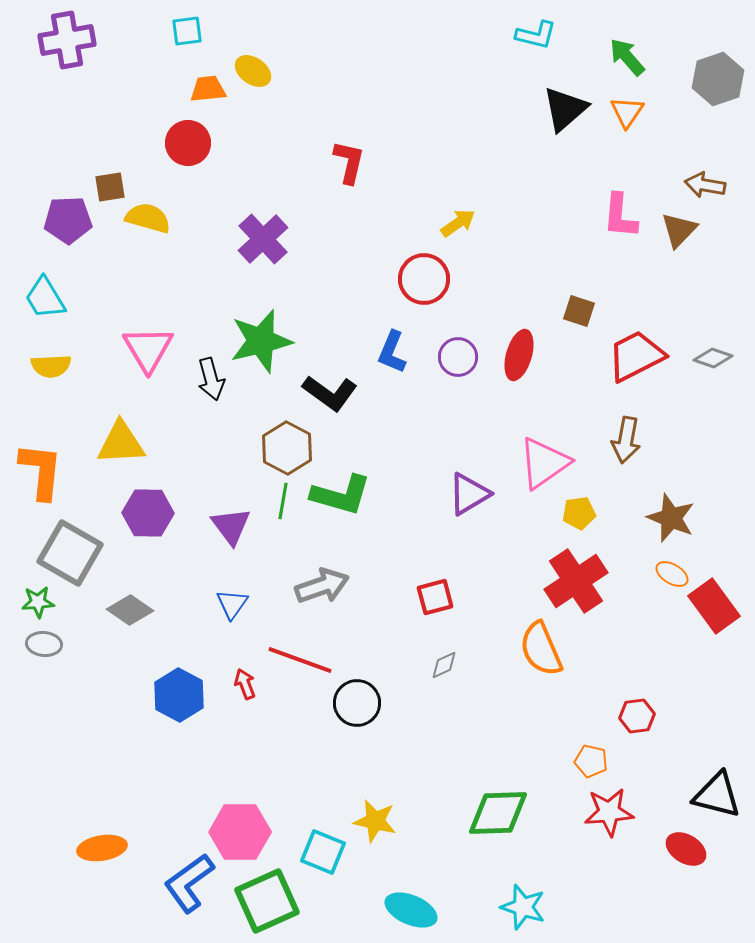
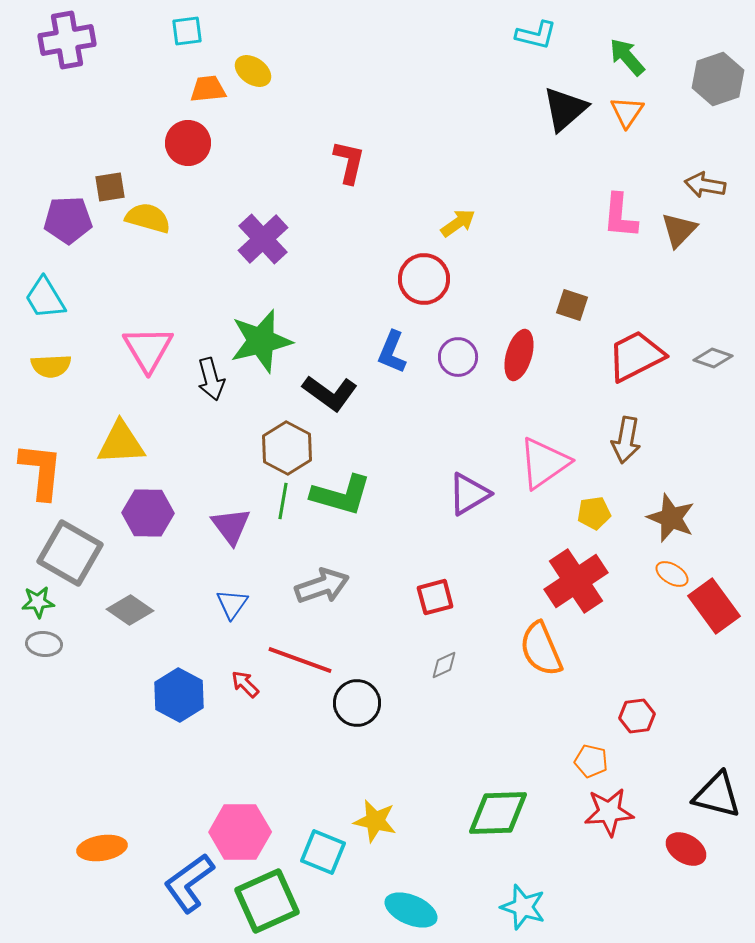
brown square at (579, 311): moved 7 px left, 6 px up
yellow pentagon at (579, 513): moved 15 px right
red arrow at (245, 684): rotated 24 degrees counterclockwise
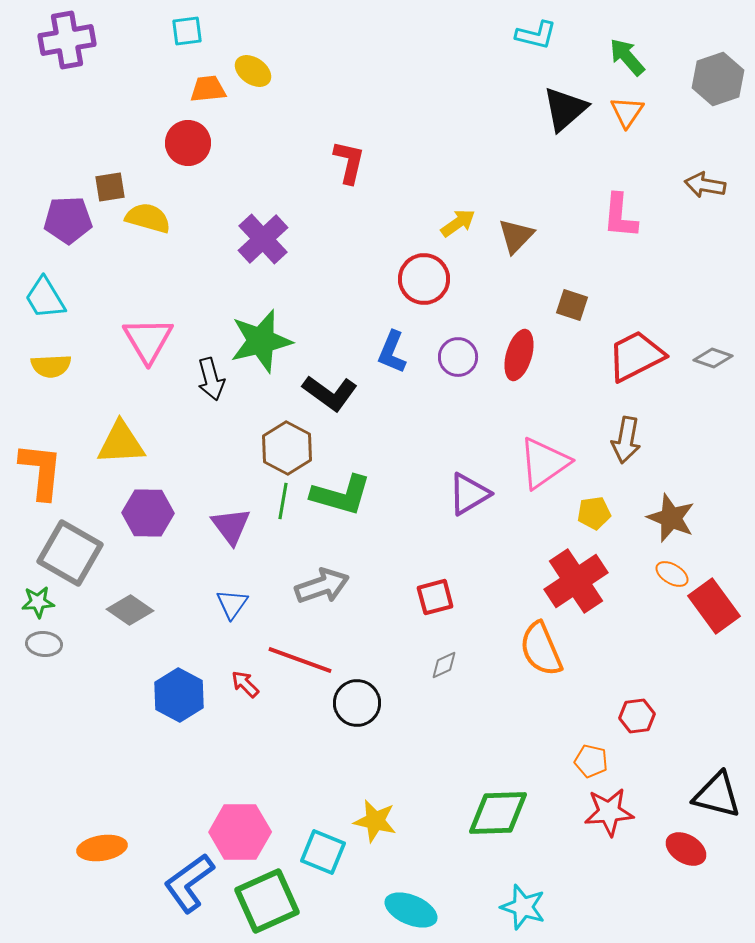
brown triangle at (679, 230): moved 163 px left, 6 px down
pink triangle at (148, 349): moved 9 px up
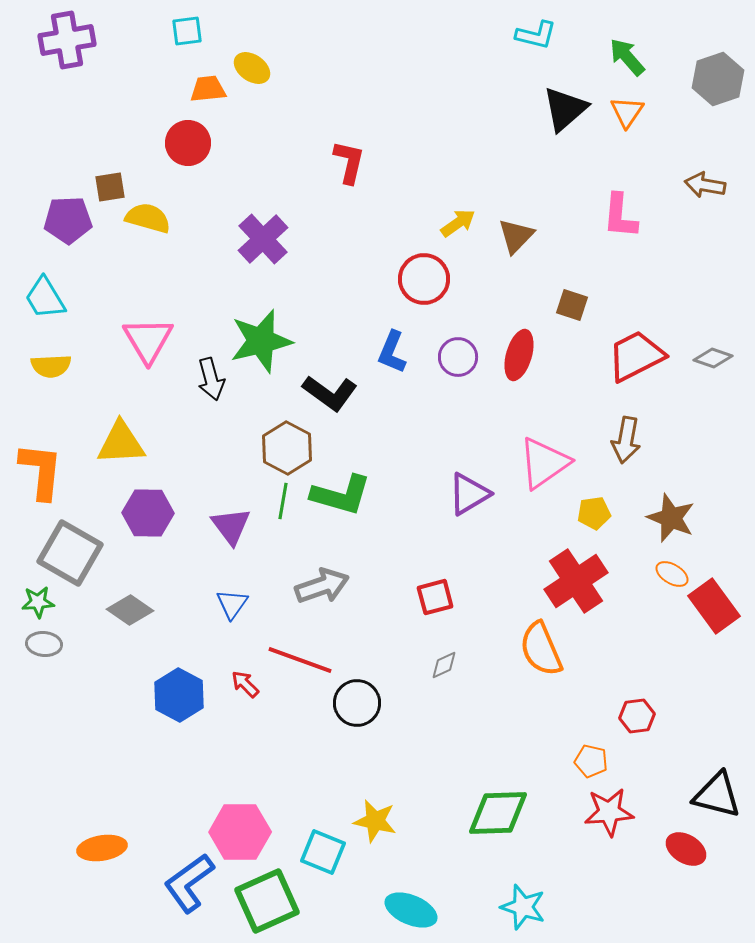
yellow ellipse at (253, 71): moved 1 px left, 3 px up
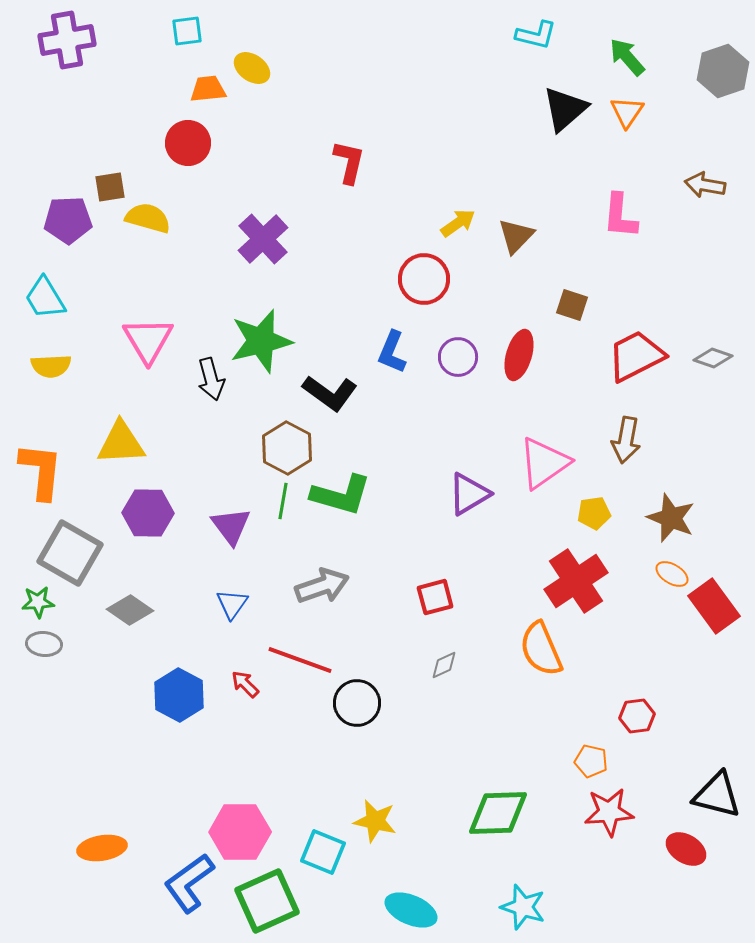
gray hexagon at (718, 79): moved 5 px right, 8 px up
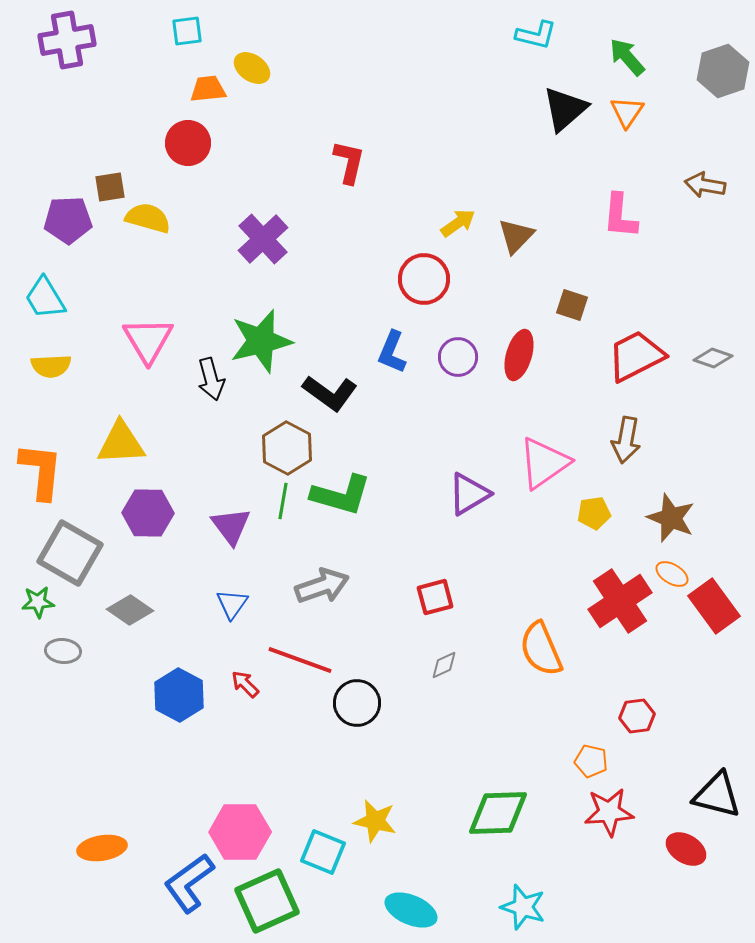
red cross at (576, 581): moved 44 px right, 20 px down
gray ellipse at (44, 644): moved 19 px right, 7 px down
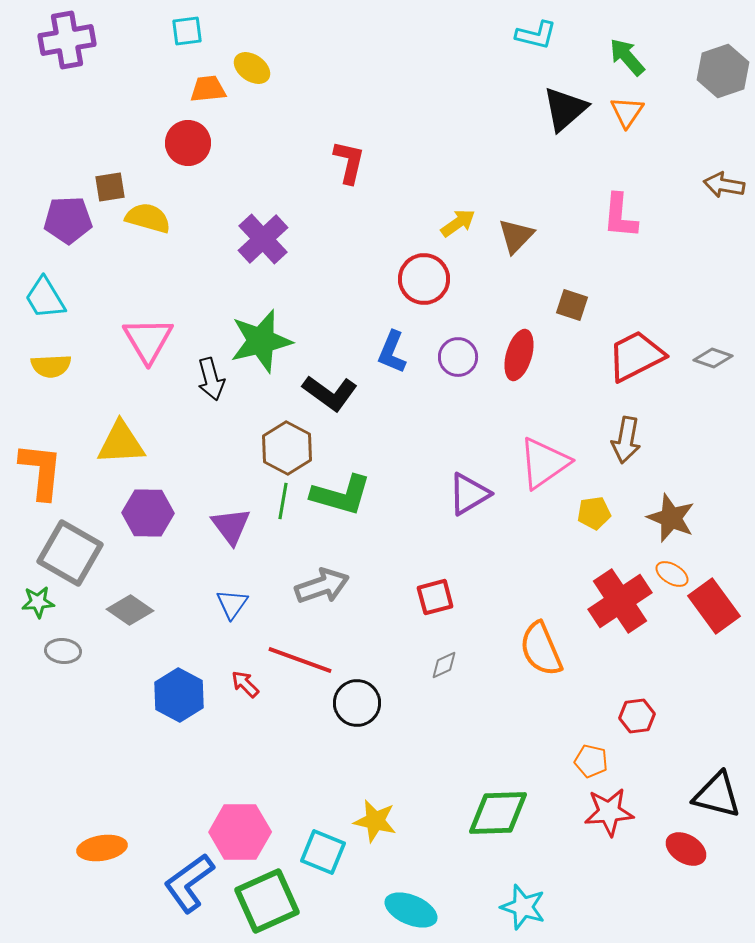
brown arrow at (705, 185): moved 19 px right
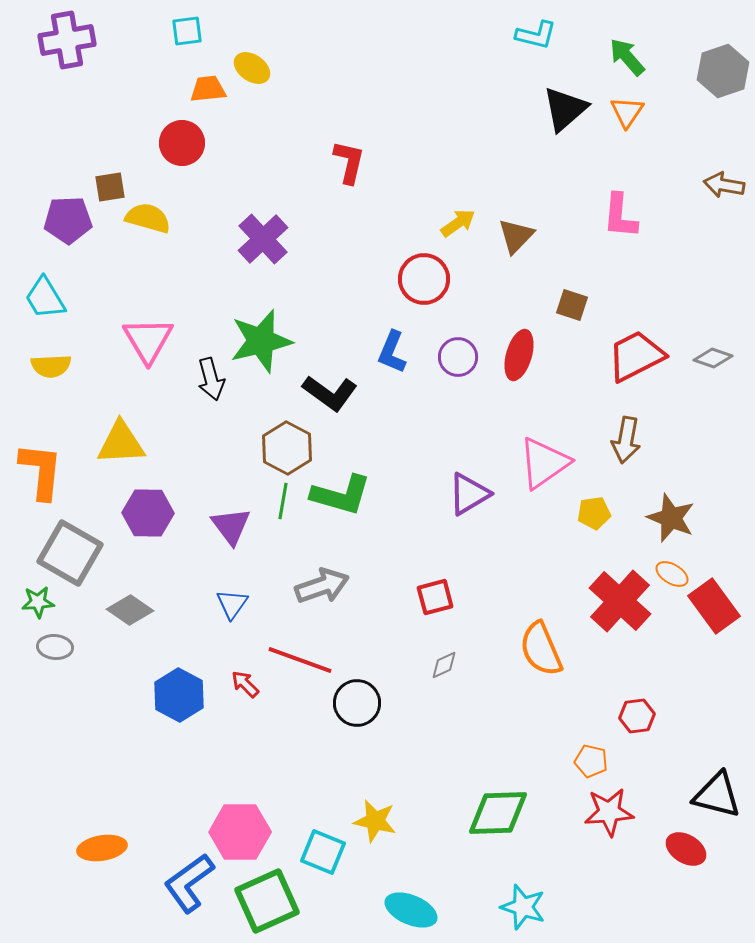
red circle at (188, 143): moved 6 px left
red cross at (620, 601): rotated 14 degrees counterclockwise
gray ellipse at (63, 651): moved 8 px left, 4 px up
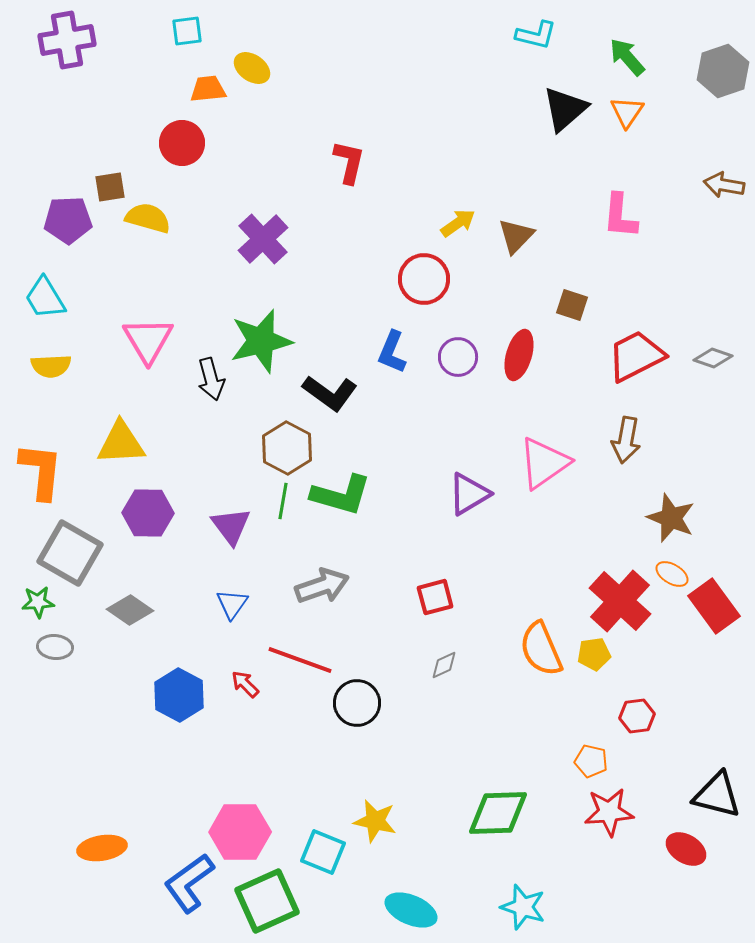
yellow pentagon at (594, 513): moved 141 px down
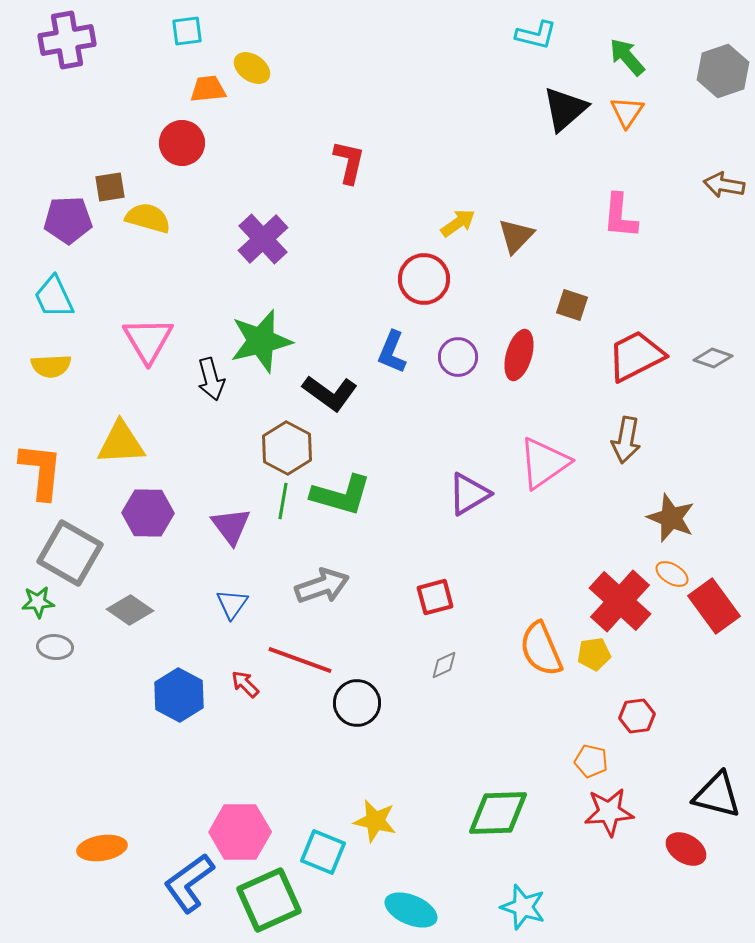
cyan trapezoid at (45, 298): moved 9 px right, 1 px up; rotated 6 degrees clockwise
green square at (267, 901): moved 2 px right, 1 px up
